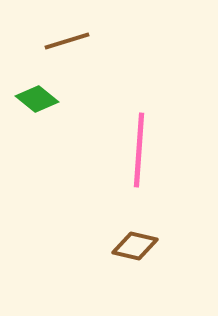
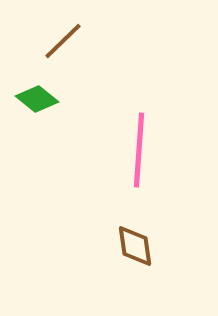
brown line: moved 4 px left; rotated 27 degrees counterclockwise
brown diamond: rotated 69 degrees clockwise
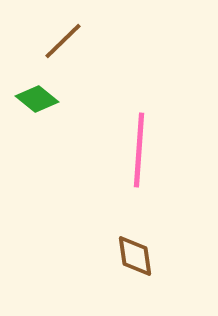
brown diamond: moved 10 px down
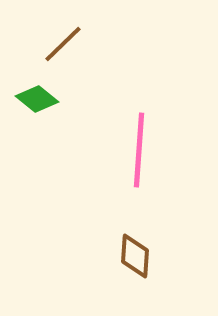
brown line: moved 3 px down
brown diamond: rotated 12 degrees clockwise
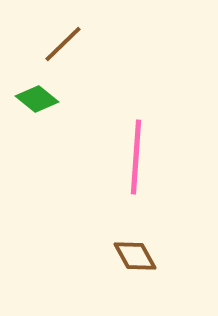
pink line: moved 3 px left, 7 px down
brown diamond: rotated 33 degrees counterclockwise
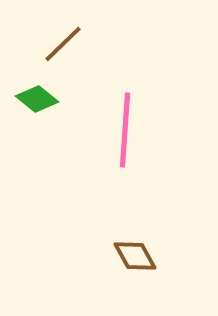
pink line: moved 11 px left, 27 px up
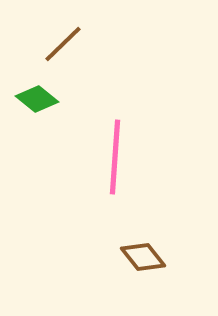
pink line: moved 10 px left, 27 px down
brown diamond: moved 8 px right, 1 px down; rotated 9 degrees counterclockwise
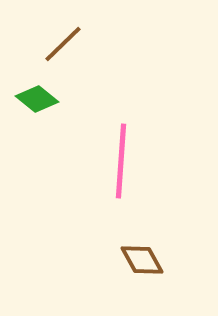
pink line: moved 6 px right, 4 px down
brown diamond: moved 1 px left, 3 px down; rotated 9 degrees clockwise
